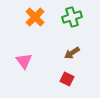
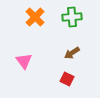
green cross: rotated 12 degrees clockwise
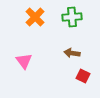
brown arrow: rotated 42 degrees clockwise
red square: moved 16 px right, 3 px up
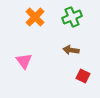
green cross: rotated 18 degrees counterclockwise
brown arrow: moved 1 px left, 3 px up
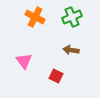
orange cross: rotated 18 degrees counterclockwise
red square: moved 27 px left
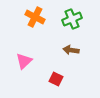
green cross: moved 2 px down
pink triangle: rotated 24 degrees clockwise
red square: moved 3 px down
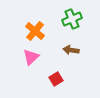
orange cross: moved 14 px down; rotated 12 degrees clockwise
pink triangle: moved 7 px right, 4 px up
red square: rotated 32 degrees clockwise
